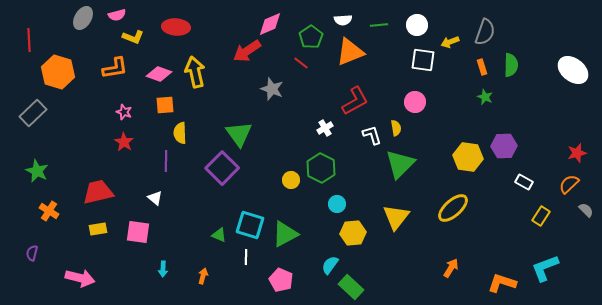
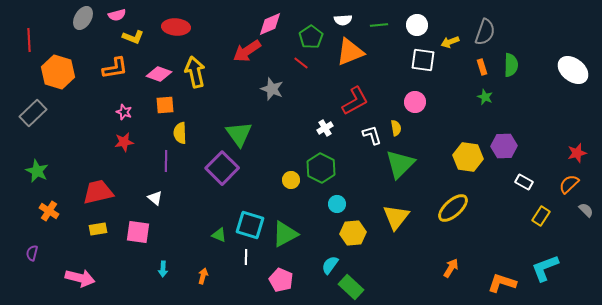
red star at (124, 142): rotated 30 degrees clockwise
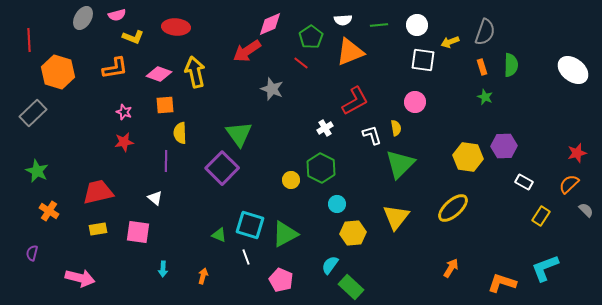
white line at (246, 257): rotated 21 degrees counterclockwise
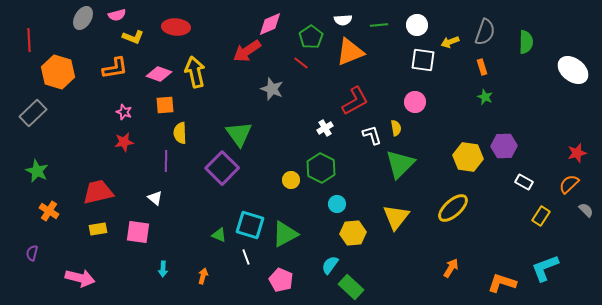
green semicircle at (511, 65): moved 15 px right, 23 px up
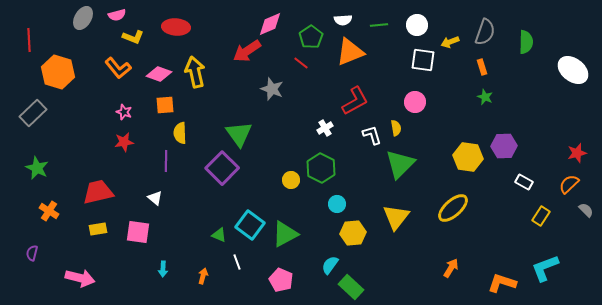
orange L-shape at (115, 68): moved 3 px right; rotated 60 degrees clockwise
green star at (37, 171): moved 3 px up
cyan square at (250, 225): rotated 20 degrees clockwise
white line at (246, 257): moved 9 px left, 5 px down
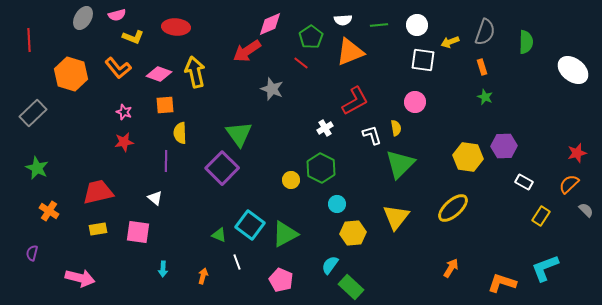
orange hexagon at (58, 72): moved 13 px right, 2 px down
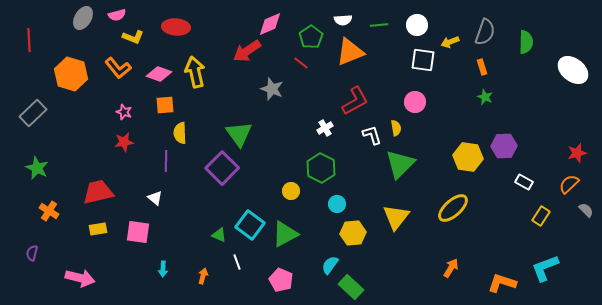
yellow circle at (291, 180): moved 11 px down
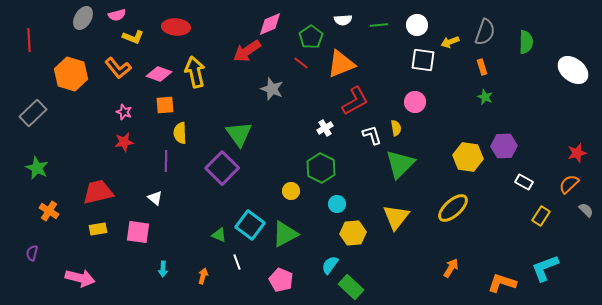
orange triangle at (350, 52): moved 9 px left, 12 px down
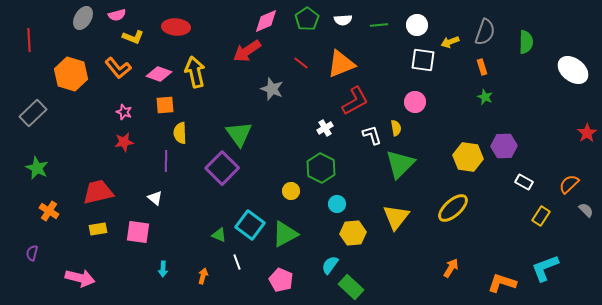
pink diamond at (270, 24): moved 4 px left, 3 px up
green pentagon at (311, 37): moved 4 px left, 18 px up
red star at (577, 153): moved 10 px right, 20 px up; rotated 18 degrees counterclockwise
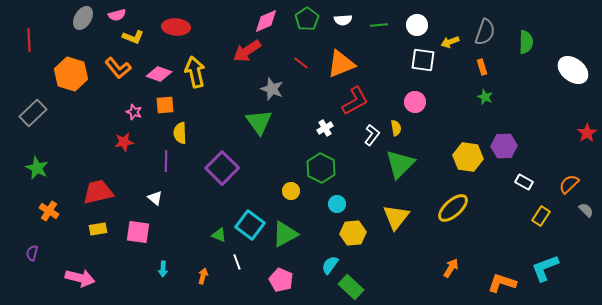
pink star at (124, 112): moved 10 px right
green triangle at (239, 134): moved 20 px right, 12 px up
white L-shape at (372, 135): rotated 55 degrees clockwise
